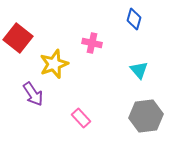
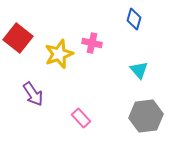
yellow star: moved 5 px right, 10 px up
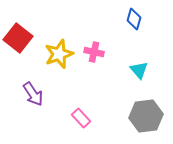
pink cross: moved 2 px right, 9 px down
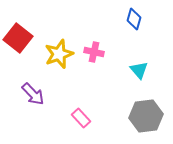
purple arrow: rotated 10 degrees counterclockwise
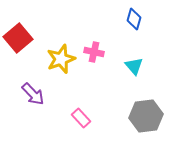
red square: rotated 12 degrees clockwise
yellow star: moved 2 px right, 5 px down
cyan triangle: moved 5 px left, 4 px up
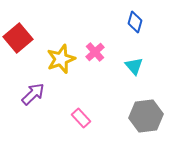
blue diamond: moved 1 px right, 3 px down
pink cross: moved 1 px right; rotated 36 degrees clockwise
purple arrow: rotated 90 degrees counterclockwise
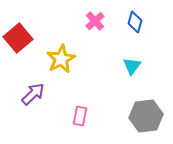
pink cross: moved 31 px up
yellow star: rotated 8 degrees counterclockwise
cyan triangle: moved 2 px left; rotated 18 degrees clockwise
pink rectangle: moved 1 px left, 2 px up; rotated 54 degrees clockwise
